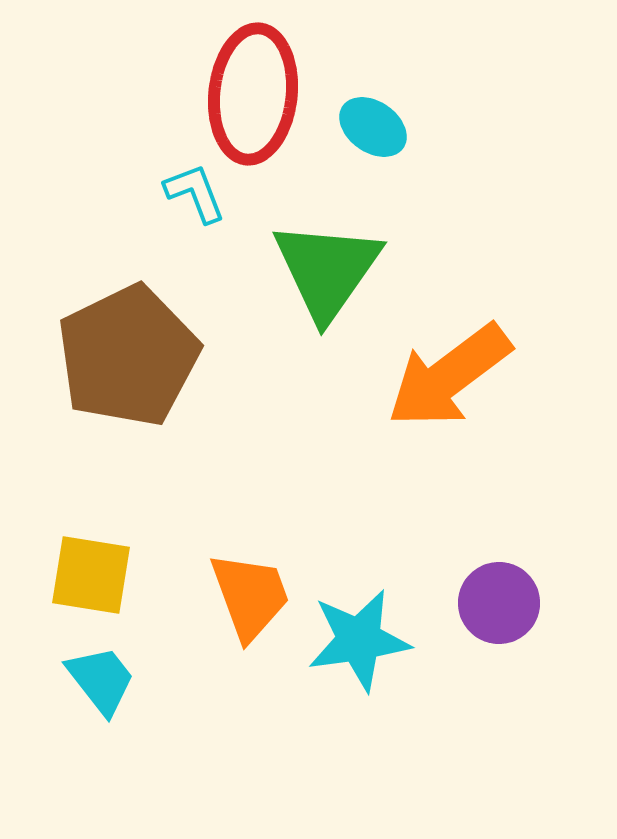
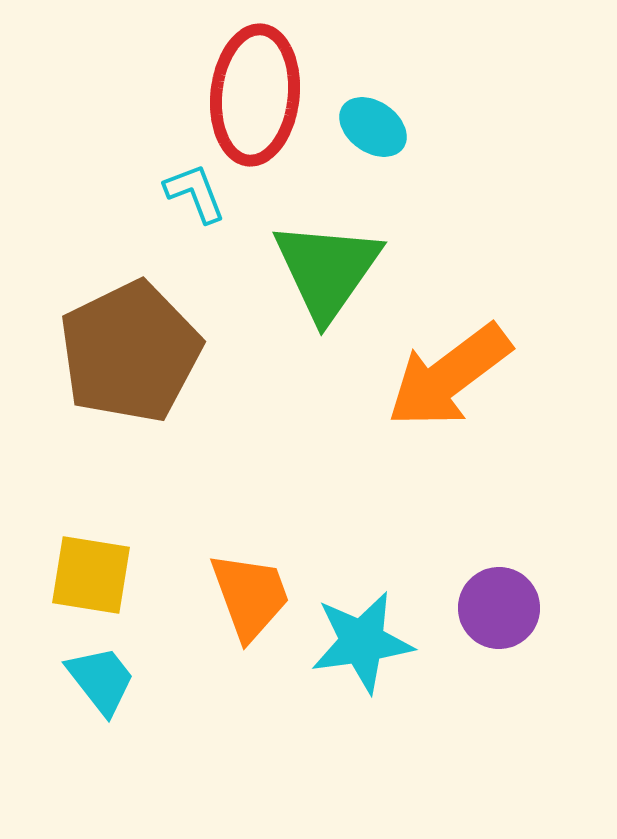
red ellipse: moved 2 px right, 1 px down
brown pentagon: moved 2 px right, 4 px up
purple circle: moved 5 px down
cyan star: moved 3 px right, 2 px down
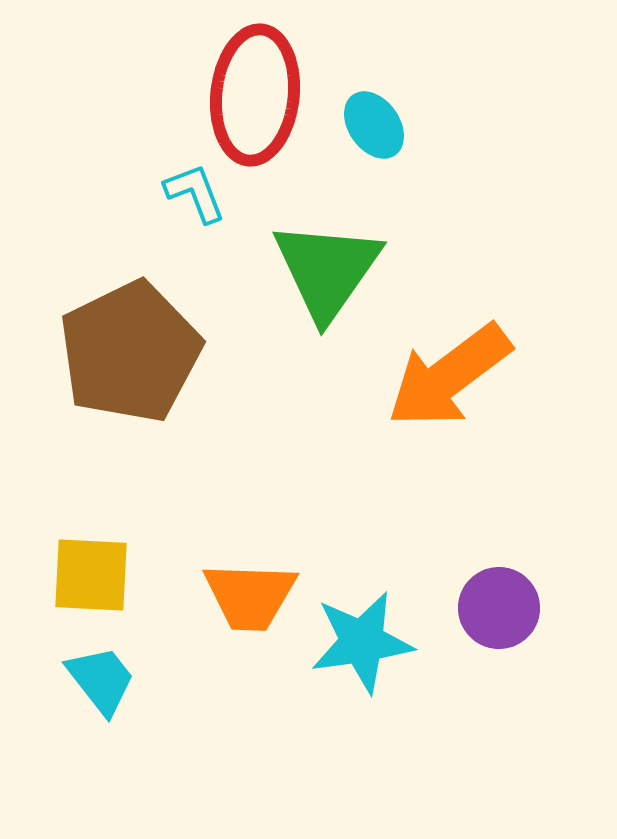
cyan ellipse: moved 1 px right, 2 px up; rotated 20 degrees clockwise
yellow square: rotated 6 degrees counterclockwise
orange trapezoid: rotated 112 degrees clockwise
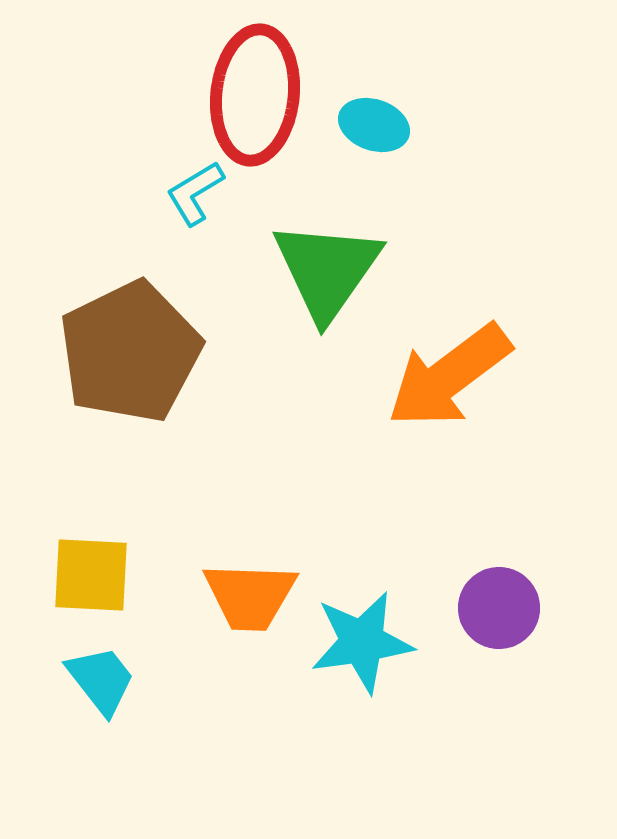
cyan ellipse: rotated 36 degrees counterclockwise
cyan L-shape: rotated 100 degrees counterclockwise
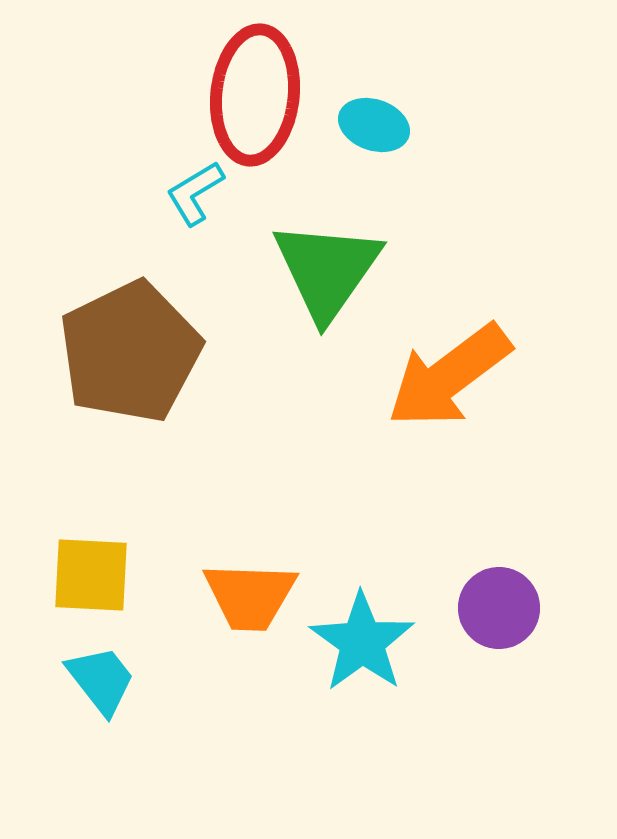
cyan star: rotated 28 degrees counterclockwise
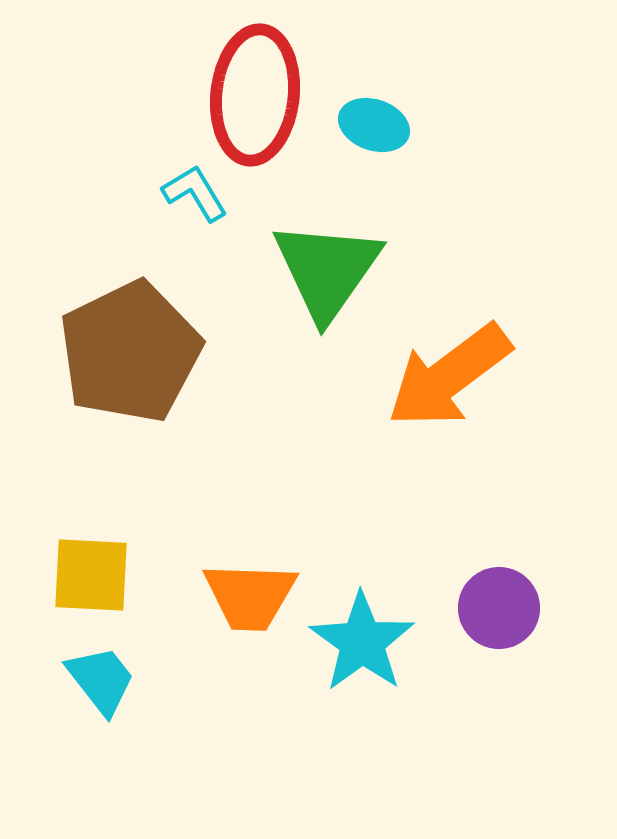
cyan L-shape: rotated 90 degrees clockwise
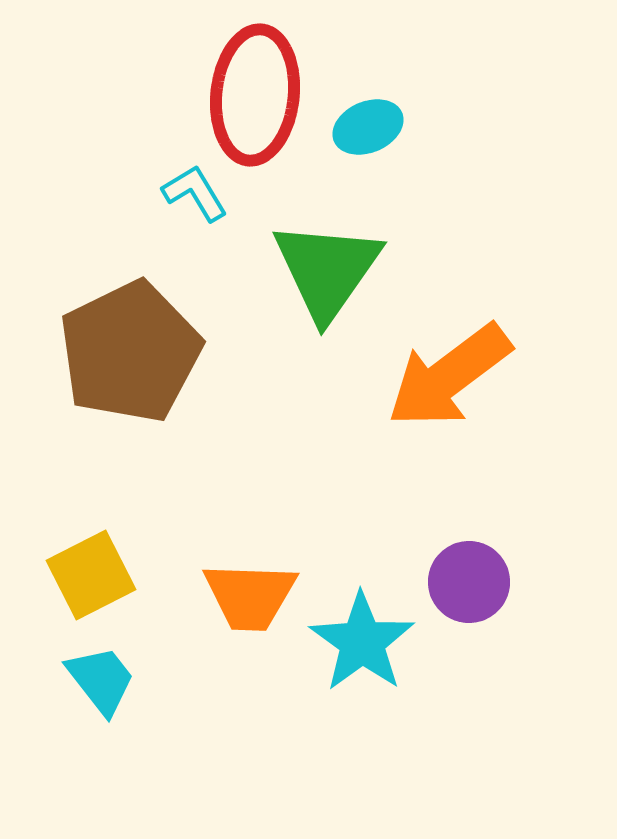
cyan ellipse: moved 6 px left, 2 px down; rotated 42 degrees counterclockwise
yellow square: rotated 30 degrees counterclockwise
purple circle: moved 30 px left, 26 px up
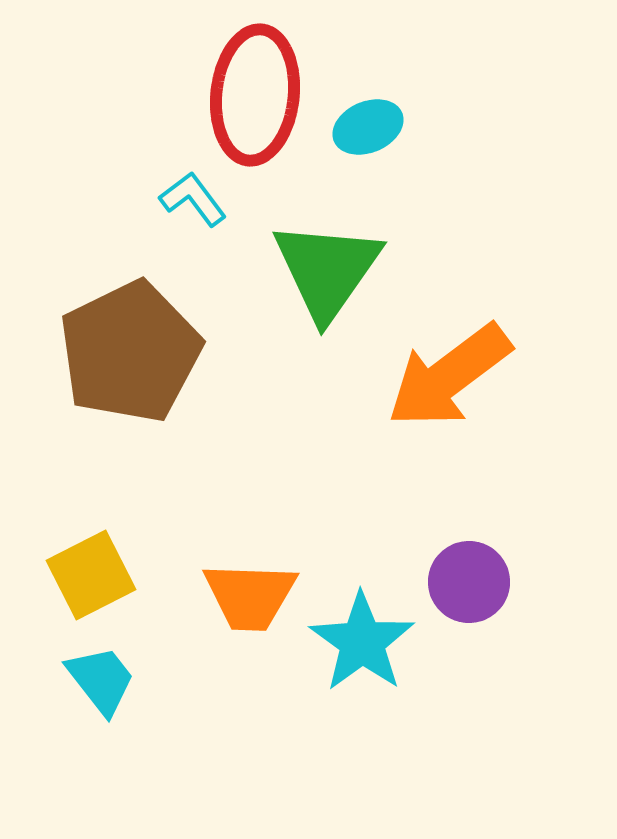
cyan L-shape: moved 2 px left, 6 px down; rotated 6 degrees counterclockwise
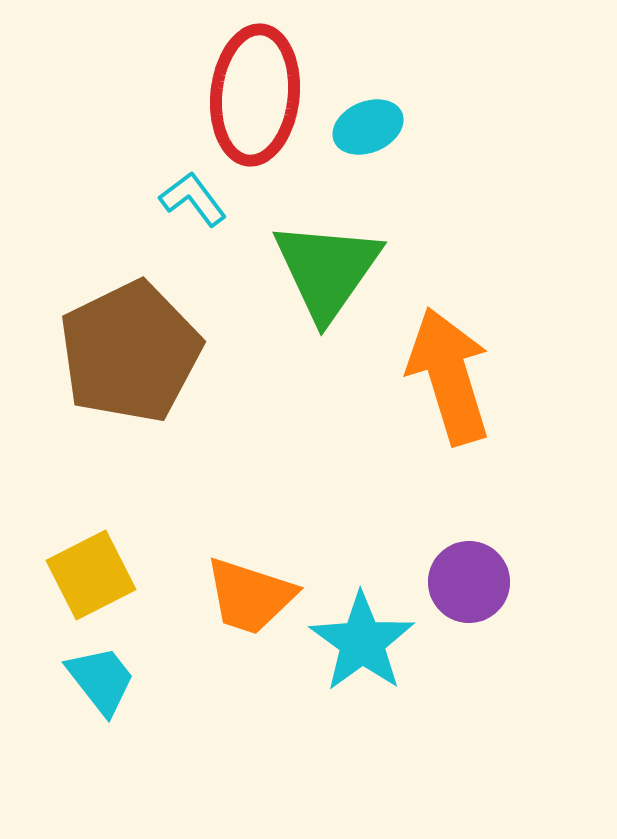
orange arrow: rotated 110 degrees clockwise
orange trapezoid: rotated 16 degrees clockwise
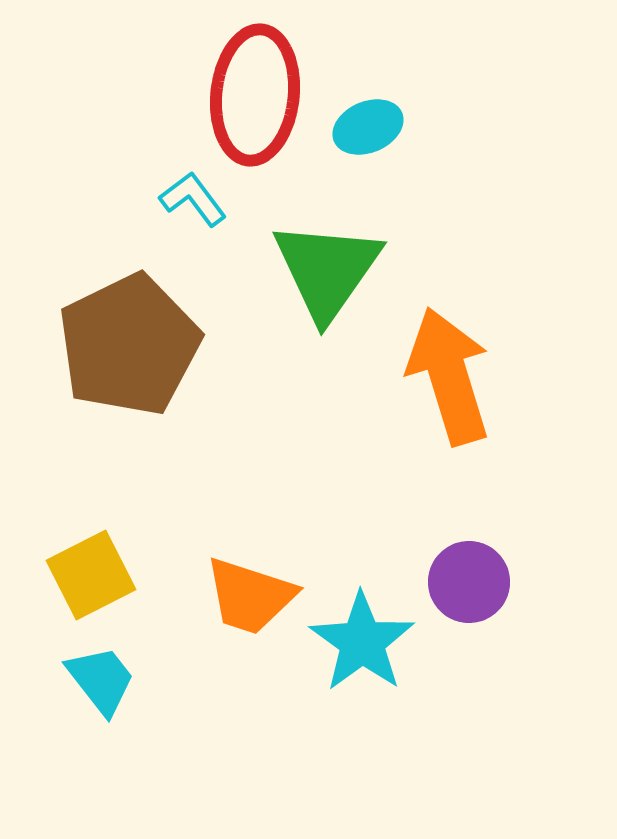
brown pentagon: moved 1 px left, 7 px up
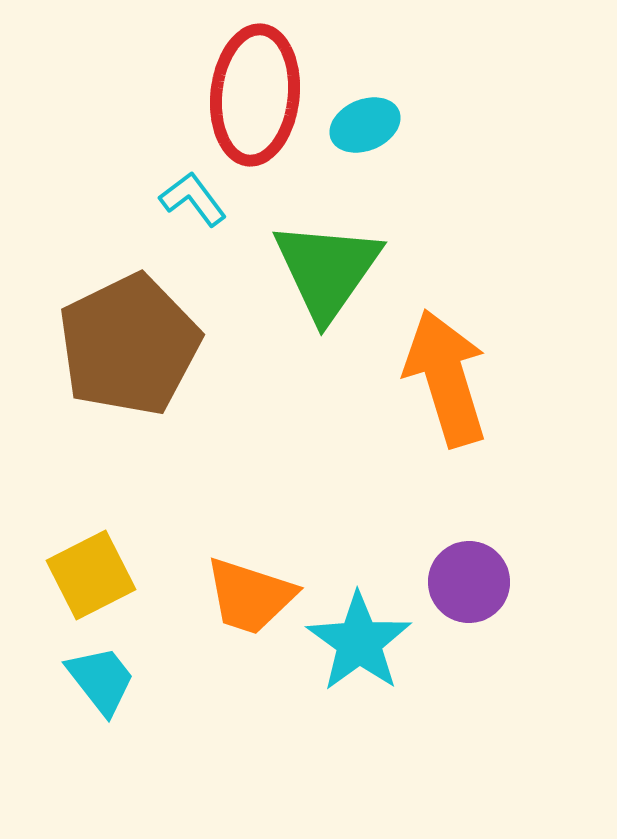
cyan ellipse: moved 3 px left, 2 px up
orange arrow: moved 3 px left, 2 px down
cyan star: moved 3 px left
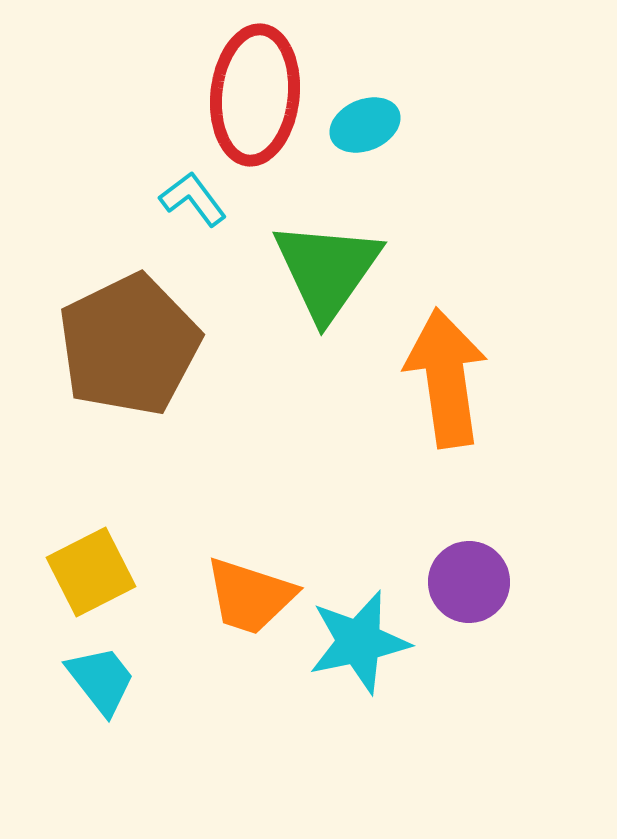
orange arrow: rotated 9 degrees clockwise
yellow square: moved 3 px up
cyan star: rotated 24 degrees clockwise
